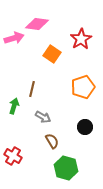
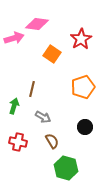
red cross: moved 5 px right, 14 px up; rotated 18 degrees counterclockwise
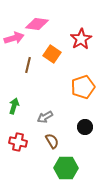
brown line: moved 4 px left, 24 px up
gray arrow: moved 2 px right; rotated 119 degrees clockwise
green hexagon: rotated 15 degrees counterclockwise
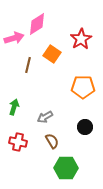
pink diamond: rotated 40 degrees counterclockwise
orange pentagon: rotated 20 degrees clockwise
green arrow: moved 1 px down
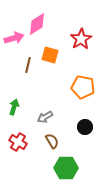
orange square: moved 2 px left, 1 px down; rotated 18 degrees counterclockwise
orange pentagon: rotated 10 degrees clockwise
red cross: rotated 18 degrees clockwise
